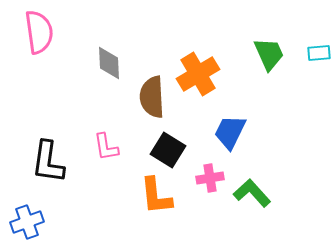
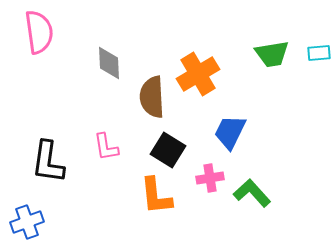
green trapezoid: moved 3 px right; rotated 105 degrees clockwise
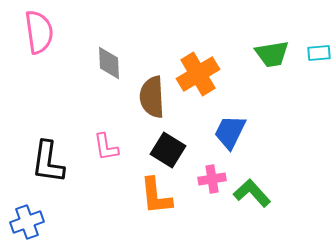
pink cross: moved 2 px right, 1 px down
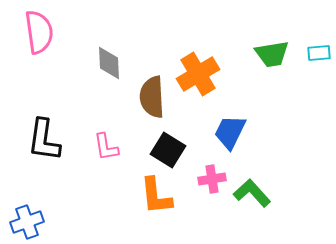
black L-shape: moved 4 px left, 22 px up
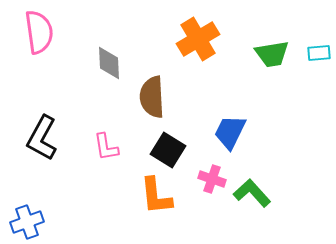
orange cross: moved 35 px up
black L-shape: moved 2 px left, 2 px up; rotated 21 degrees clockwise
pink cross: rotated 28 degrees clockwise
